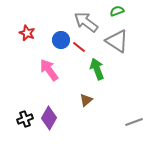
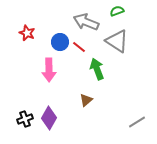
gray arrow: rotated 15 degrees counterclockwise
blue circle: moved 1 px left, 2 px down
pink arrow: rotated 145 degrees counterclockwise
gray line: moved 3 px right; rotated 12 degrees counterclockwise
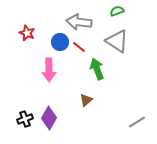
gray arrow: moved 7 px left; rotated 15 degrees counterclockwise
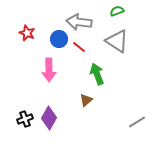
blue circle: moved 1 px left, 3 px up
green arrow: moved 5 px down
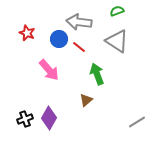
pink arrow: rotated 40 degrees counterclockwise
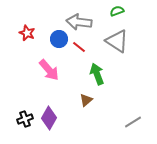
gray line: moved 4 px left
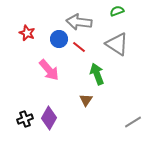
gray triangle: moved 3 px down
brown triangle: rotated 16 degrees counterclockwise
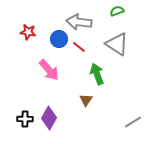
red star: moved 1 px right, 1 px up; rotated 14 degrees counterclockwise
black cross: rotated 21 degrees clockwise
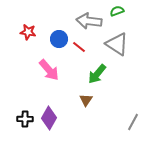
gray arrow: moved 10 px right, 1 px up
green arrow: rotated 120 degrees counterclockwise
gray line: rotated 30 degrees counterclockwise
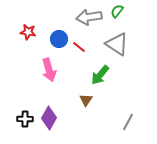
green semicircle: rotated 32 degrees counterclockwise
gray arrow: moved 4 px up; rotated 15 degrees counterclockwise
pink arrow: rotated 25 degrees clockwise
green arrow: moved 3 px right, 1 px down
gray line: moved 5 px left
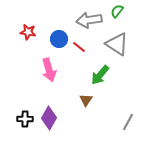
gray arrow: moved 3 px down
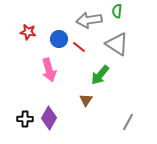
green semicircle: rotated 32 degrees counterclockwise
